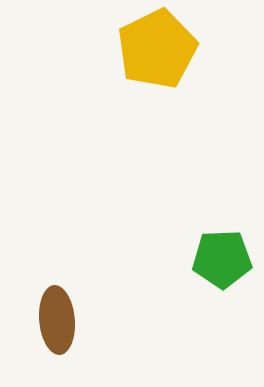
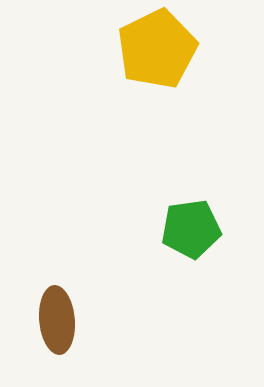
green pentagon: moved 31 px left, 30 px up; rotated 6 degrees counterclockwise
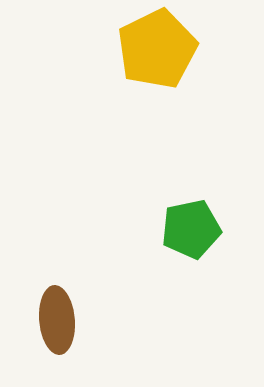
green pentagon: rotated 4 degrees counterclockwise
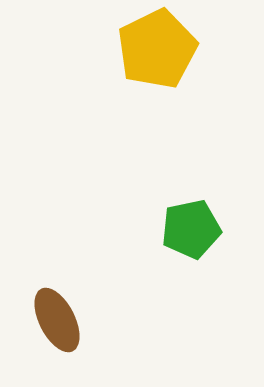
brown ellipse: rotated 22 degrees counterclockwise
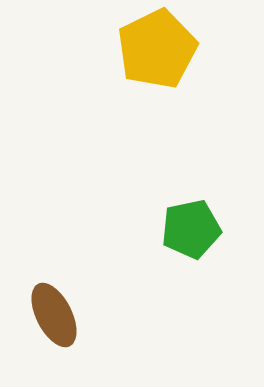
brown ellipse: moved 3 px left, 5 px up
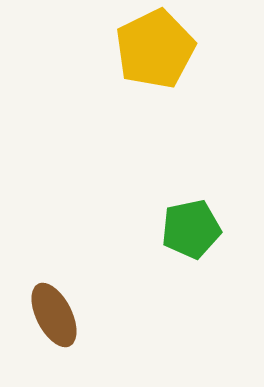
yellow pentagon: moved 2 px left
